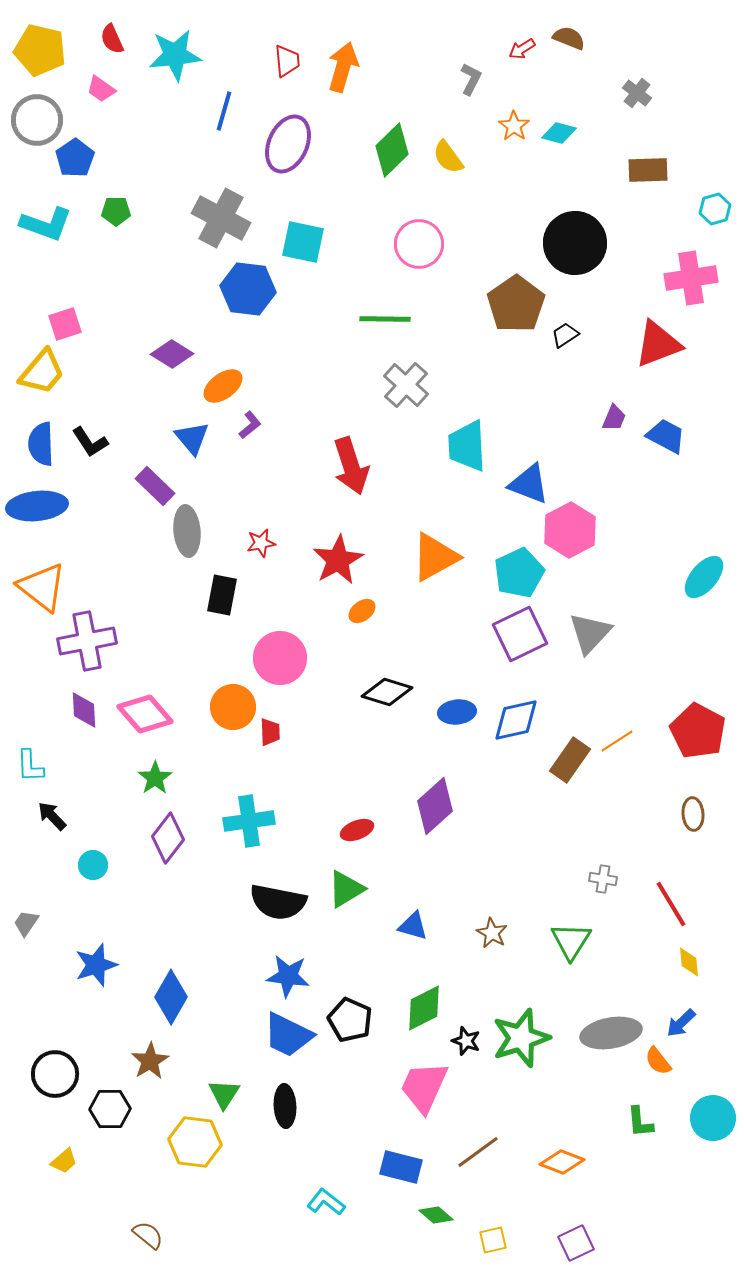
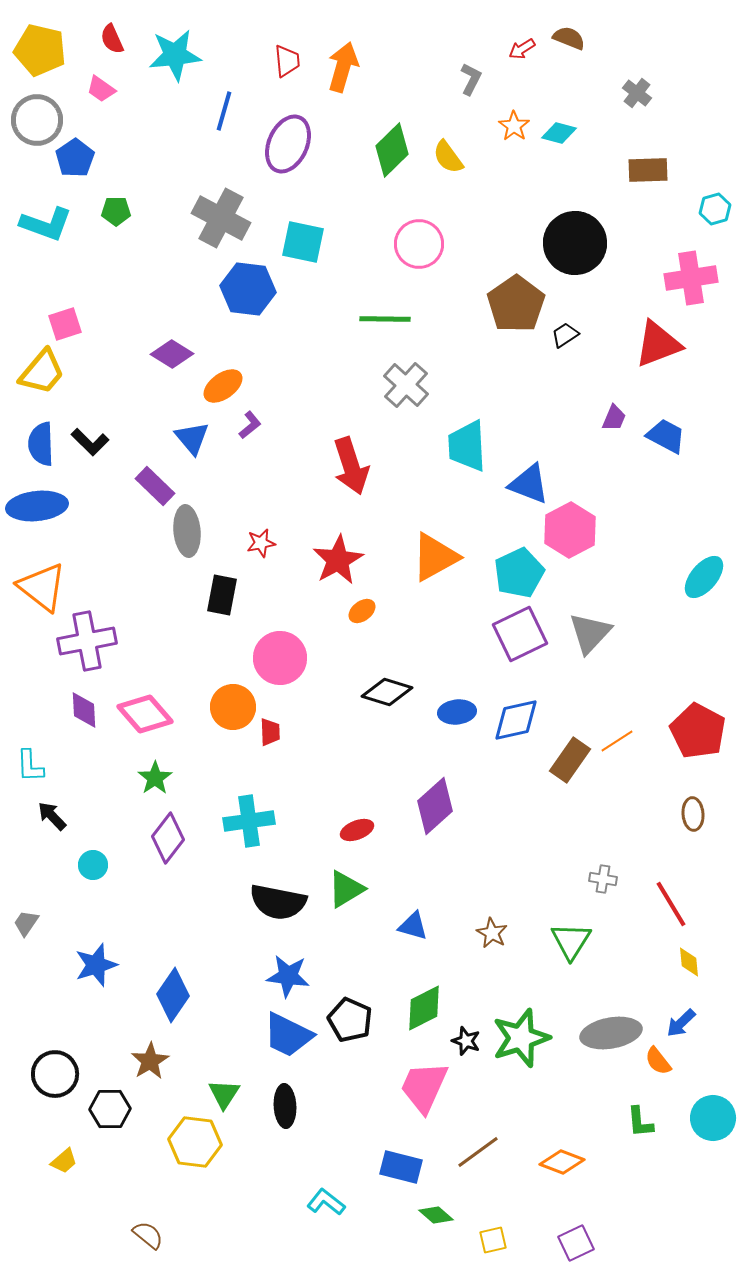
black L-shape at (90, 442): rotated 12 degrees counterclockwise
blue diamond at (171, 997): moved 2 px right, 2 px up; rotated 4 degrees clockwise
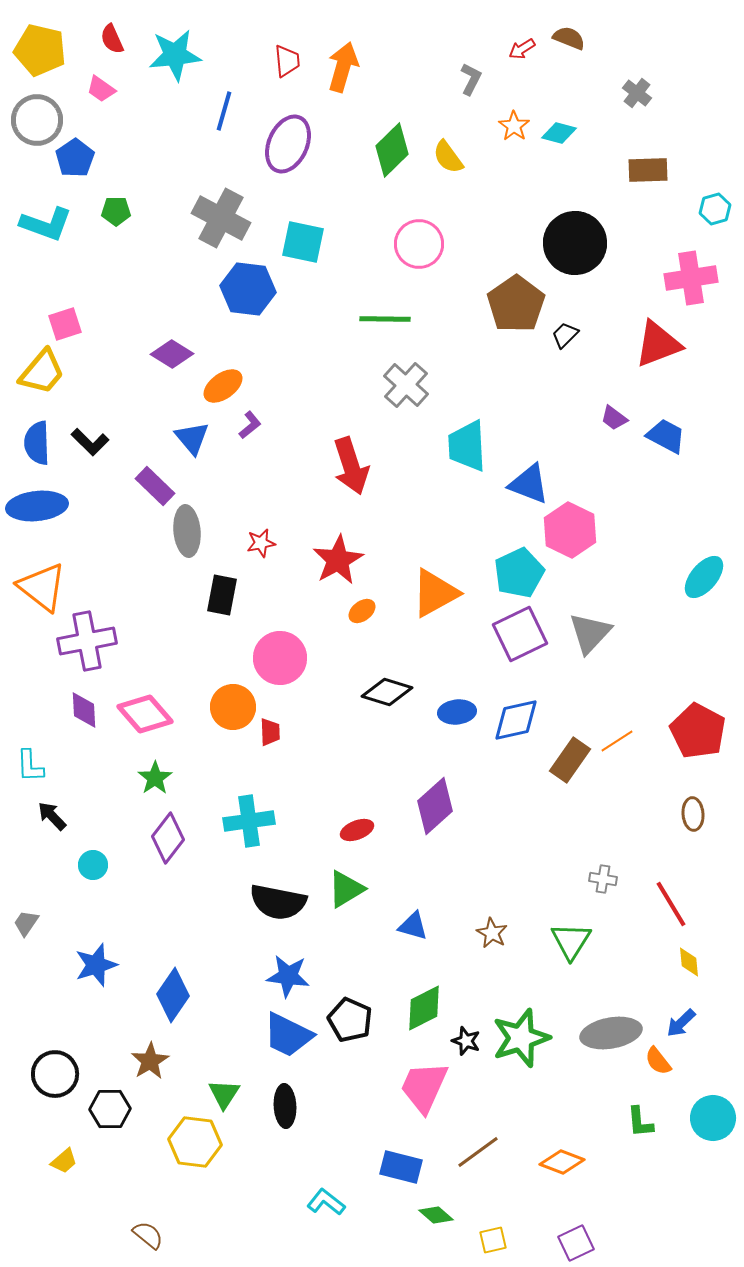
black trapezoid at (565, 335): rotated 12 degrees counterclockwise
purple trapezoid at (614, 418): rotated 104 degrees clockwise
blue semicircle at (41, 444): moved 4 px left, 1 px up
pink hexagon at (570, 530): rotated 6 degrees counterclockwise
orange triangle at (435, 557): moved 36 px down
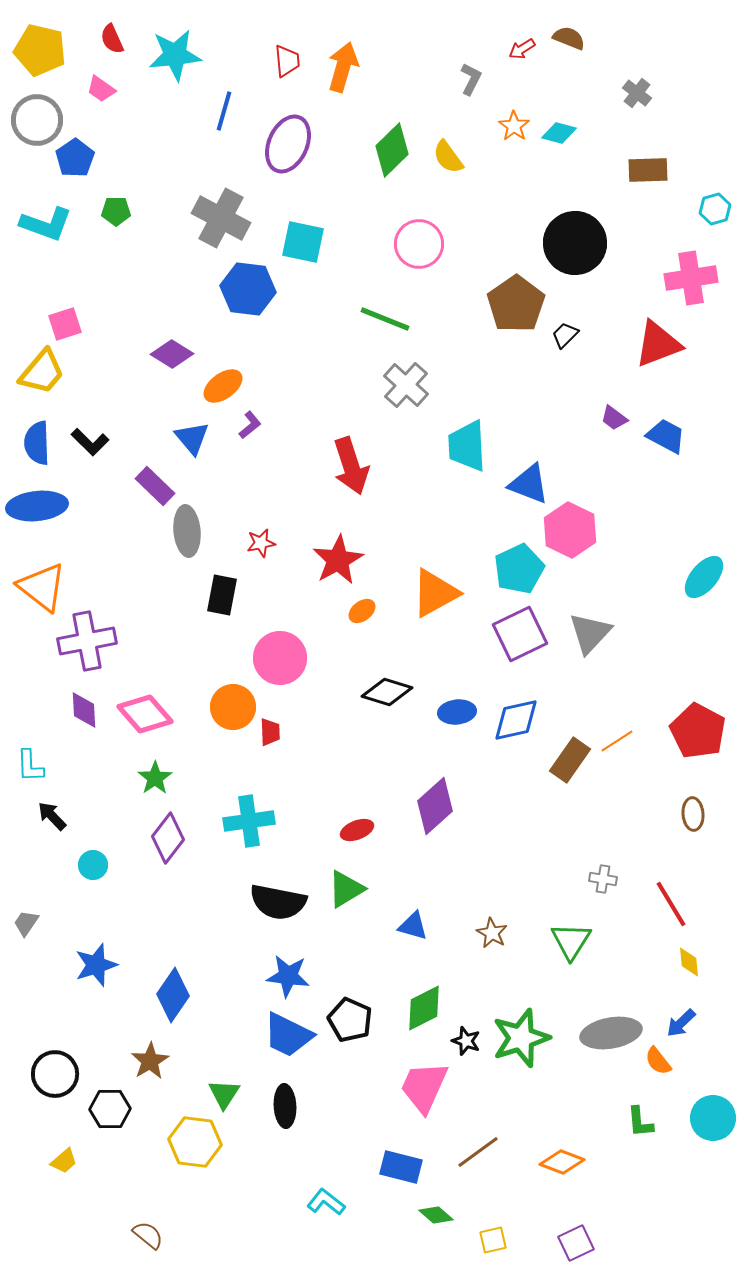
green line at (385, 319): rotated 21 degrees clockwise
cyan pentagon at (519, 573): moved 4 px up
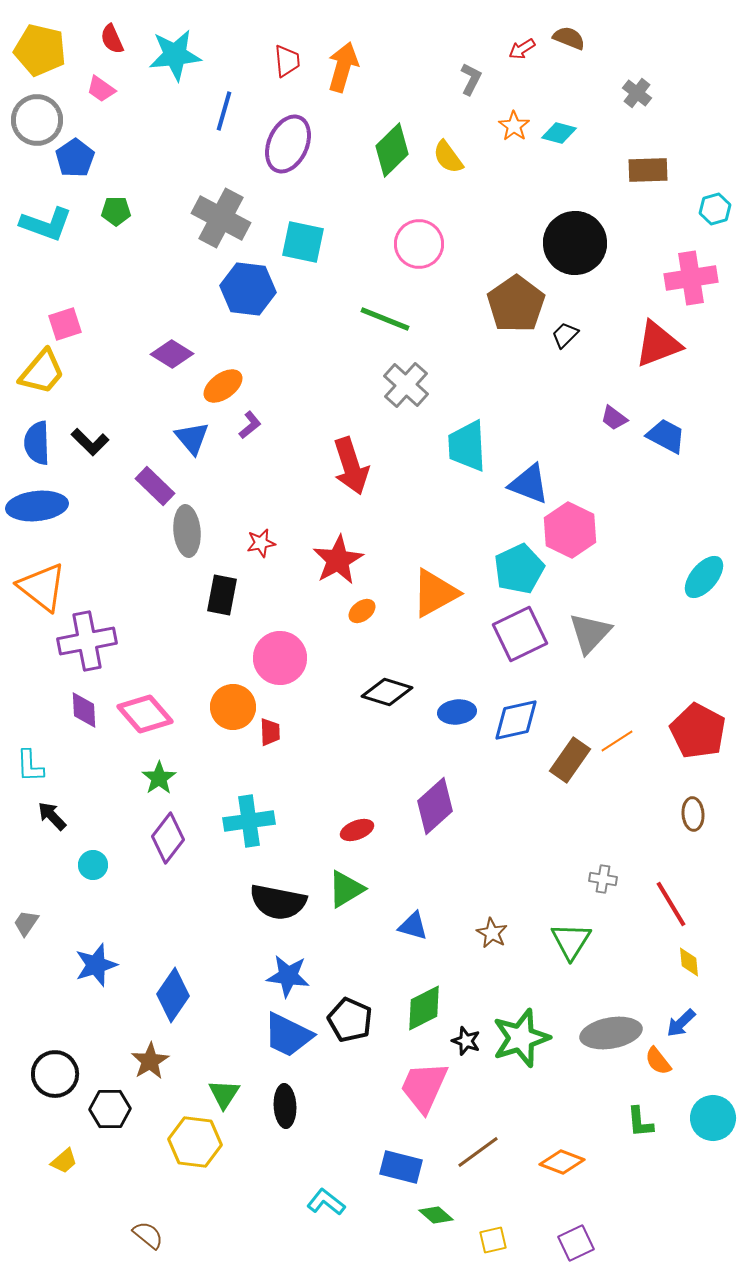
green star at (155, 778): moved 4 px right
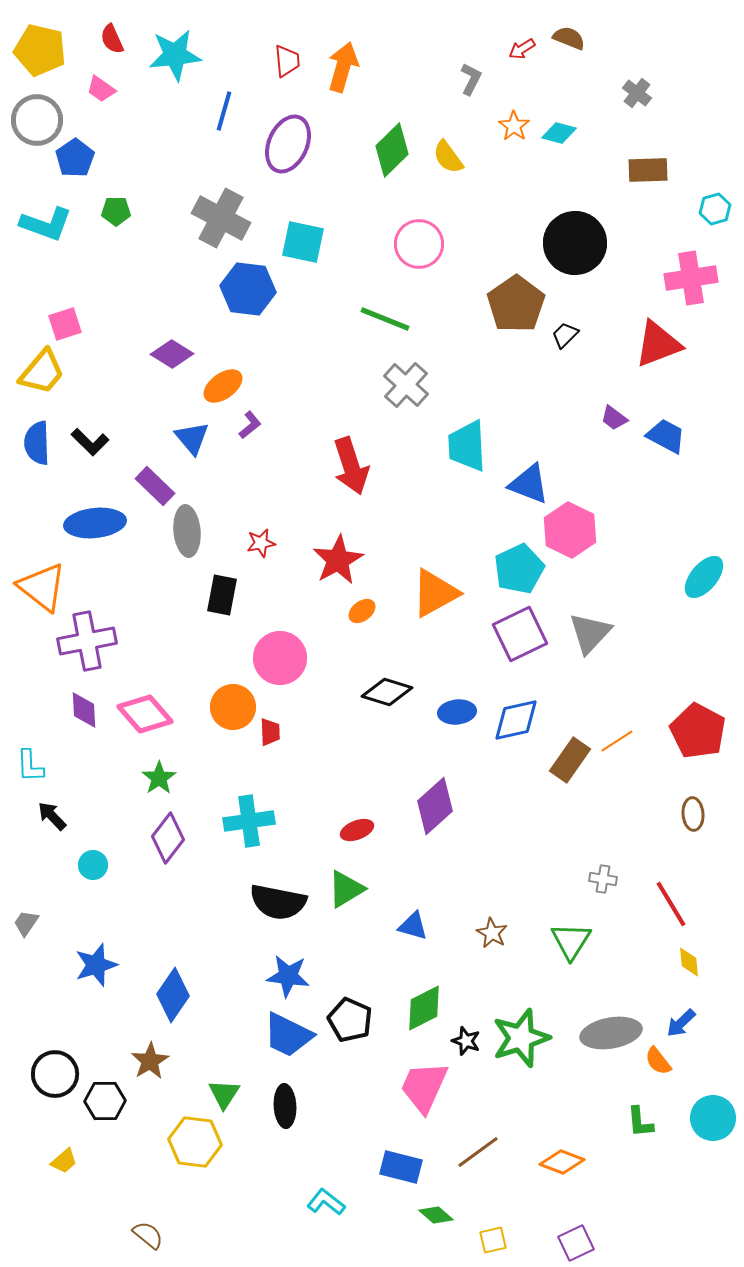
blue ellipse at (37, 506): moved 58 px right, 17 px down
black hexagon at (110, 1109): moved 5 px left, 8 px up
